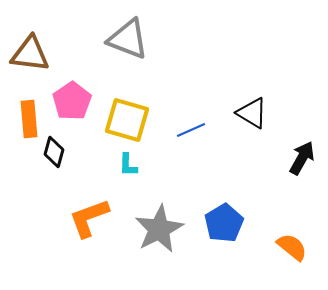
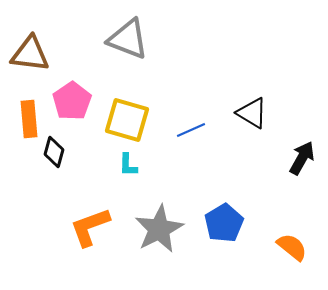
orange L-shape: moved 1 px right, 9 px down
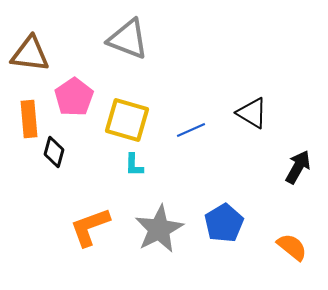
pink pentagon: moved 2 px right, 4 px up
black arrow: moved 4 px left, 9 px down
cyan L-shape: moved 6 px right
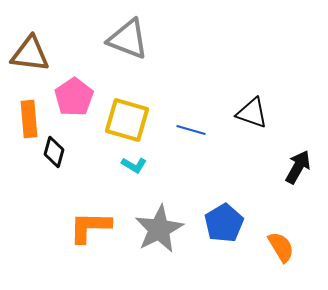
black triangle: rotated 12 degrees counterclockwise
blue line: rotated 40 degrees clockwise
cyan L-shape: rotated 60 degrees counterclockwise
orange L-shape: rotated 21 degrees clockwise
orange semicircle: moved 11 px left; rotated 20 degrees clockwise
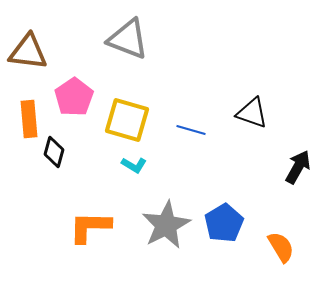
brown triangle: moved 2 px left, 2 px up
gray star: moved 7 px right, 4 px up
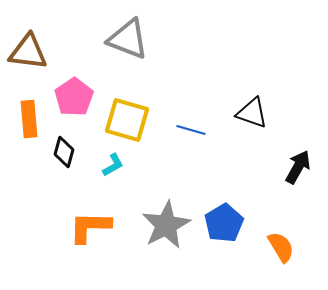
black diamond: moved 10 px right
cyan L-shape: moved 21 px left; rotated 60 degrees counterclockwise
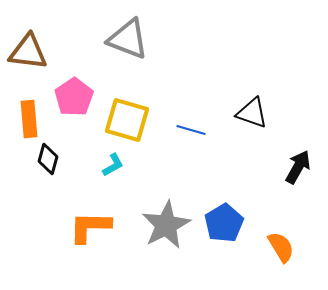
black diamond: moved 16 px left, 7 px down
